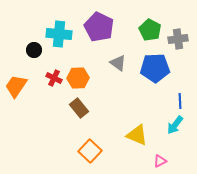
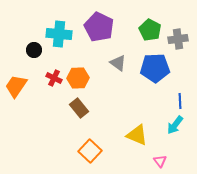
pink triangle: rotated 40 degrees counterclockwise
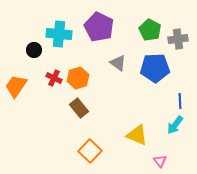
orange hexagon: rotated 15 degrees counterclockwise
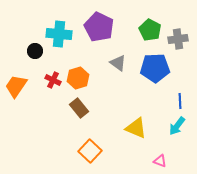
black circle: moved 1 px right, 1 px down
red cross: moved 1 px left, 2 px down
cyan arrow: moved 2 px right, 1 px down
yellow triangle: moved 1 px left, 7 px up
pink triangle: rotated 32 degrees counterclockwise
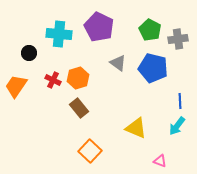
black circle: moved 6 px left, 2 px down
blue pentagon: moved 2 px left; rotated 16 degrees clockwise
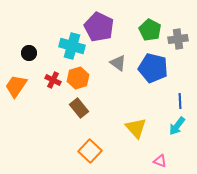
cyan cross: moved 13 px right, 12 px down; rotated 10 degrees clockwise
yellow triangle: rotated 25 degrees clockwise
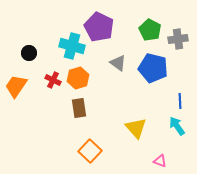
brown rectangle: rotated 30 degrees clockwise
cyan arrow: rotated 108 degrees clockwise
